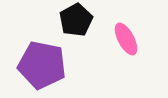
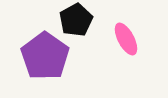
purple pentagon: moved 3 px right, 9 px up; rotated 24 degrees clockwise
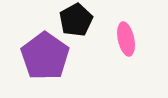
pink ellipse: rotated 16 degrees clockwise
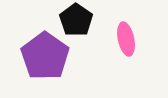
black pentagon: rotated 8 degrees counterclockwise
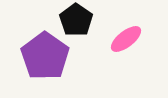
pink ellipse: rotated 64 degrees clockwise
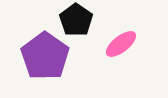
pink ellipse: moved 5 px left, 5 px down
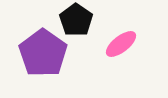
purple pentagon: moved 2 px left, 3 px up
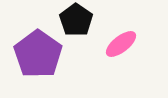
purple pentagon: moved 5 px left, 1 px down
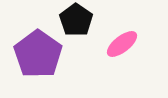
pink ellipse: moved 1 px right
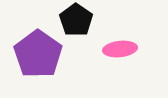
pink ellipse: moved 2 px left, 5 px down; rotated 32 degrees clockwise
